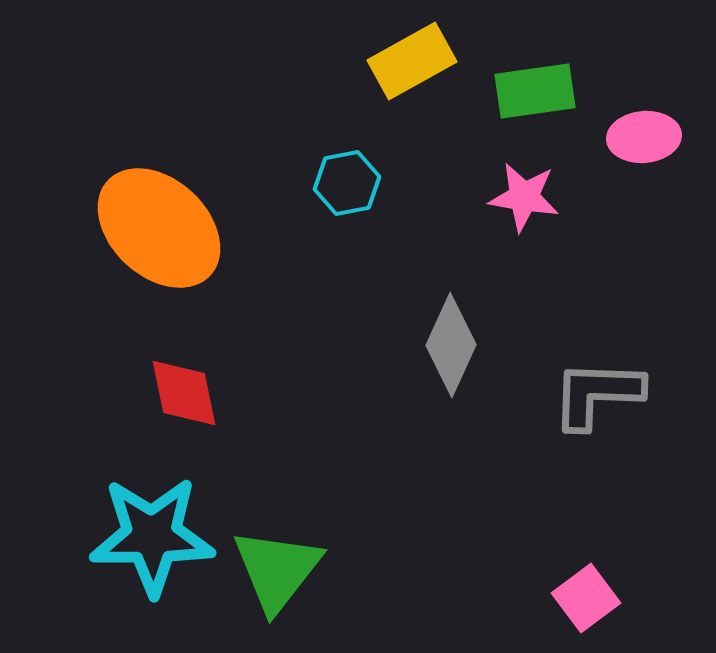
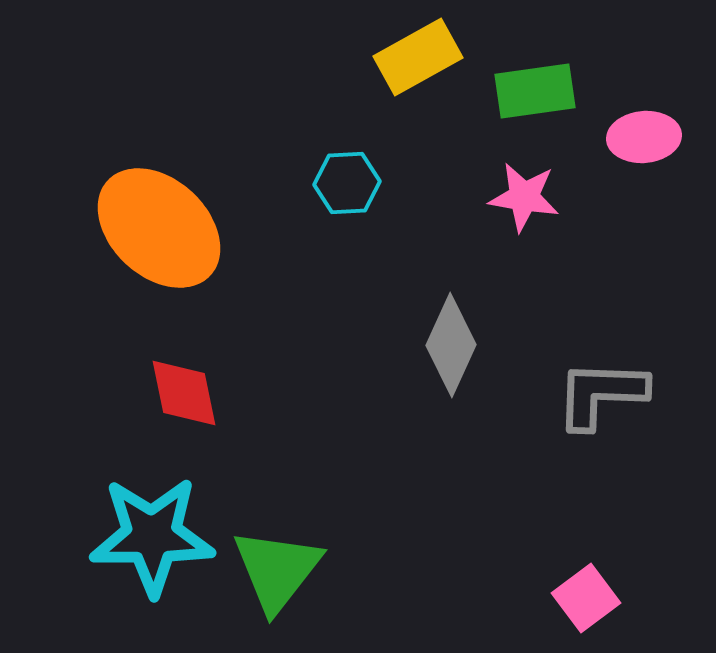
yellow rectangle: moved 6 px right, 4 px up
cyan hexagon: rotated 8 degrees clockwise
gray L-shape: moved 4 px right
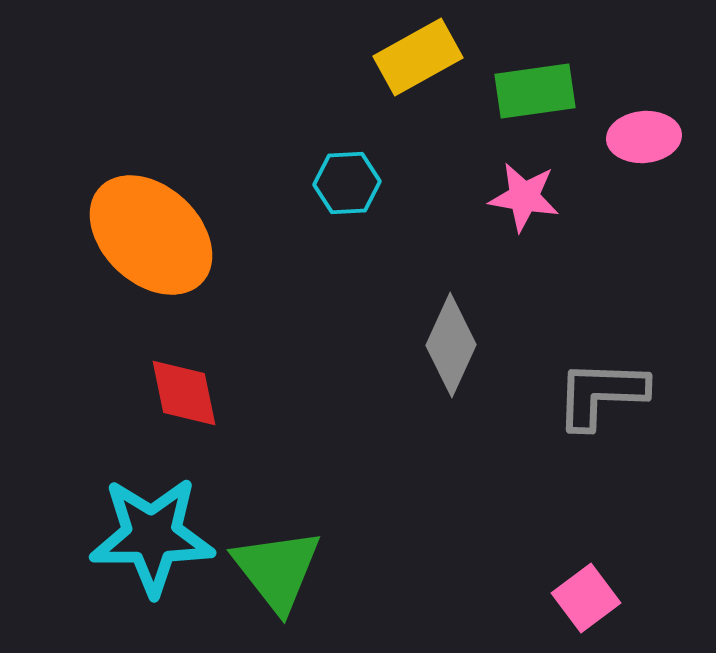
orange ellipse: moved 8 px left, 7 px down
green triangle: rotated 16 degrees counterclockwise
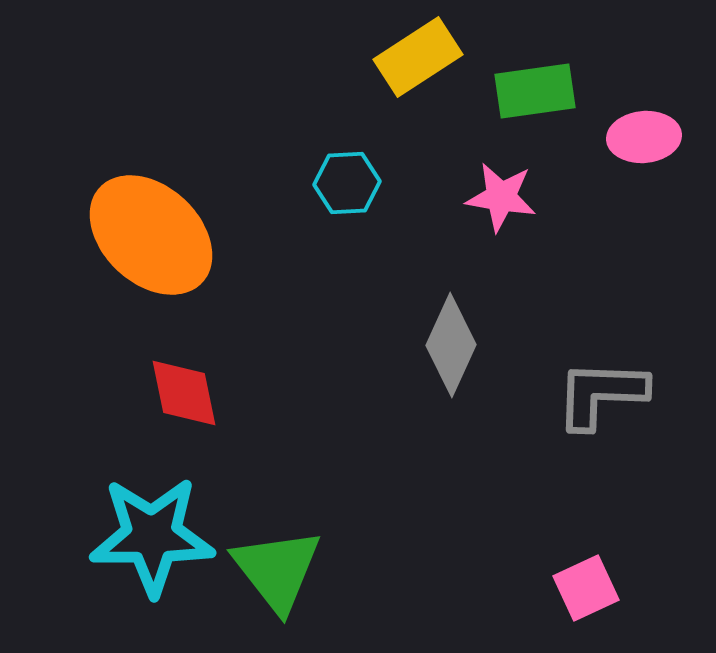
yellow rectangle: rotated 4 degrees counterclockwise
pink star: moved 23 px left
pink square: moved 10 px up; rotated 12 degrees clockwise
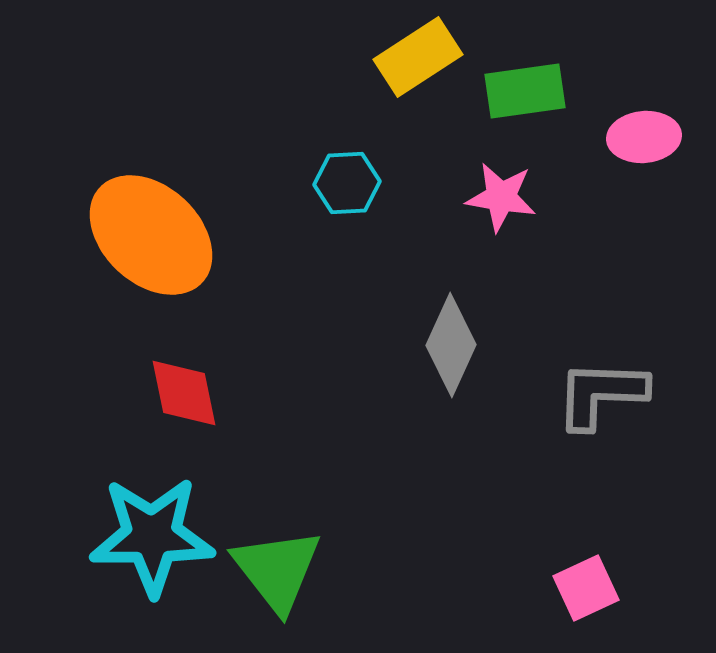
green rectangle: moved 10 px left
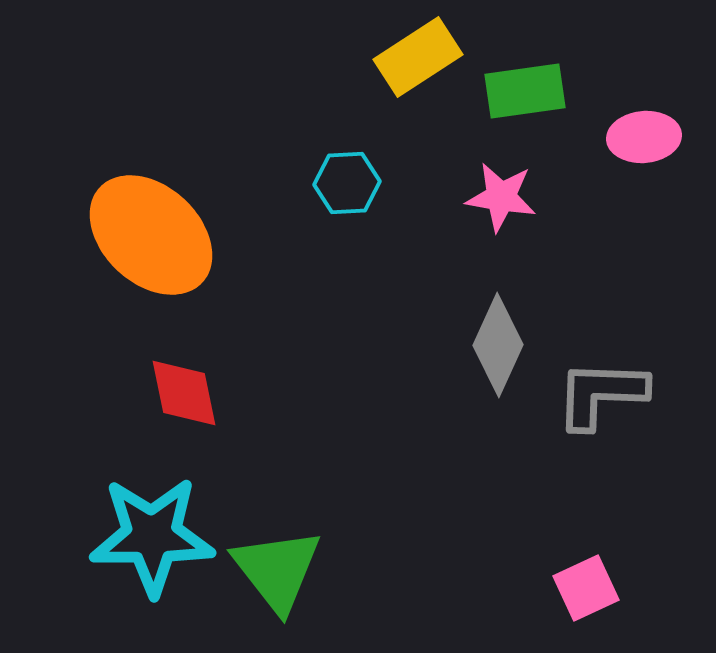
gray diamond: moved 47 px right
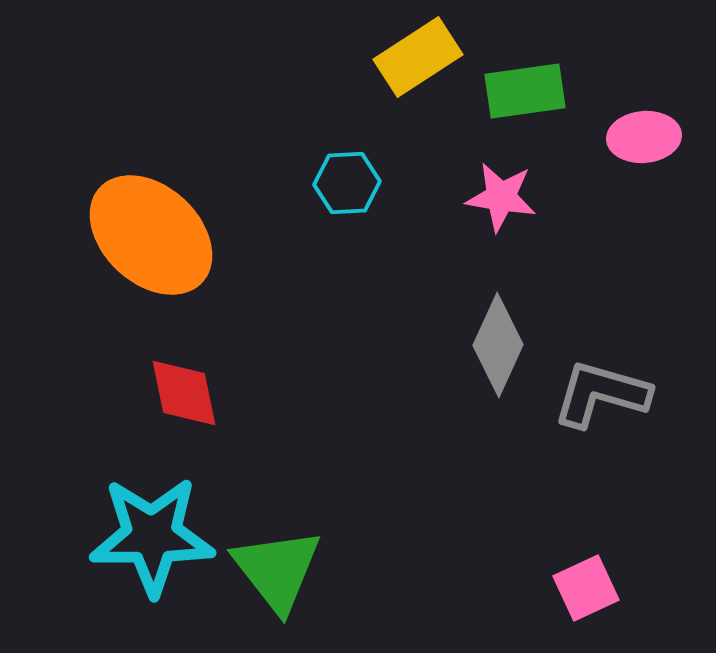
gray L-shape: rotated 14 degrees clockwise
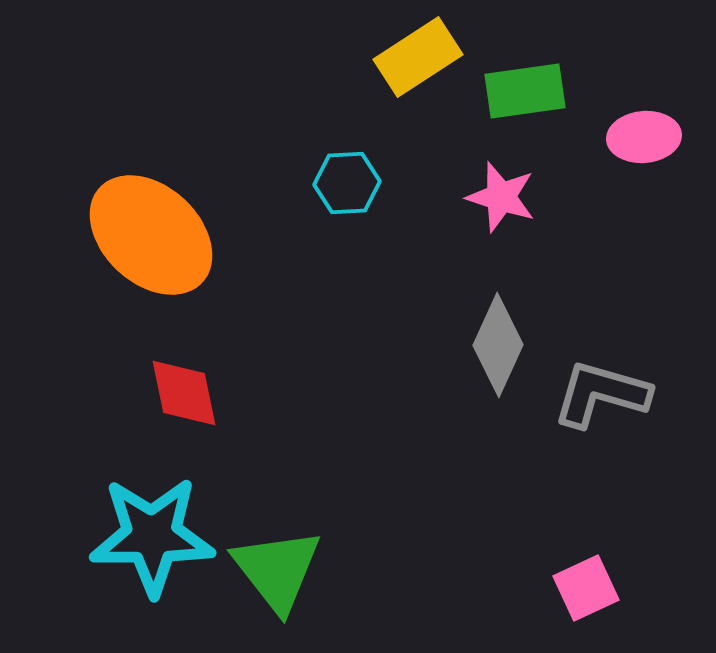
pink star: rotated 8 degrees clockwise
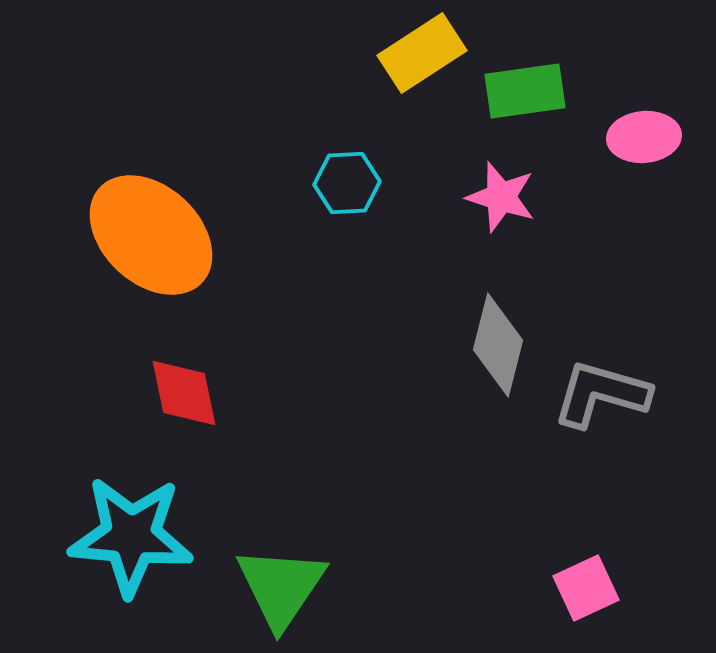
yellow rectangle: moved 4 px right, 4 px up
gray diamond: rotated 10 degrees counterclockwise
cyan star: moved 21 px left; rotated 5 degrees clockwise
green triangle: moved 4 px right, 17 px down; rotated 12 degrees clockwise
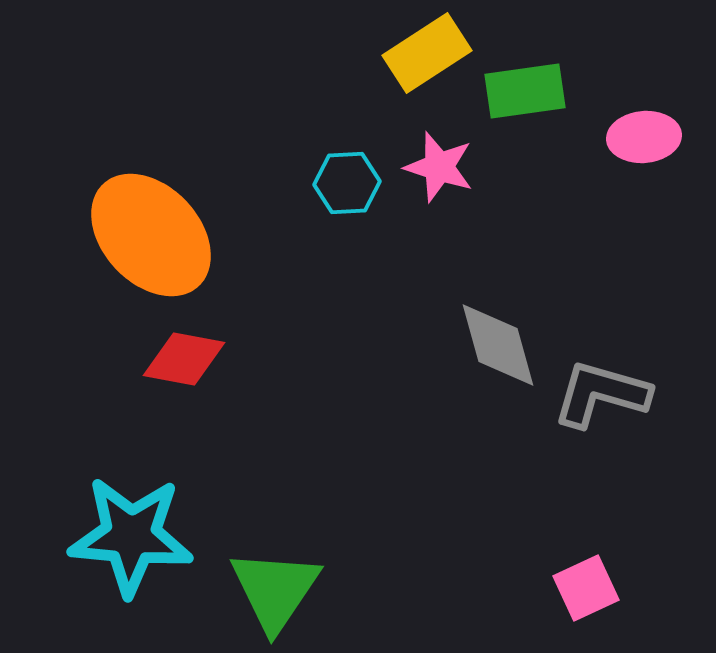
yellow rectangle: moved 5 px right
pink star: moved 62 px left, 30 px up
orange ellipse: rotated 4 degrees clockwise
gray diamond: rotated 30 degrees counterclockwise
red diamond: moved 34 px up; rotated 68 degrees counterclockwise
green triangle: moved 6 px left, 3 px down
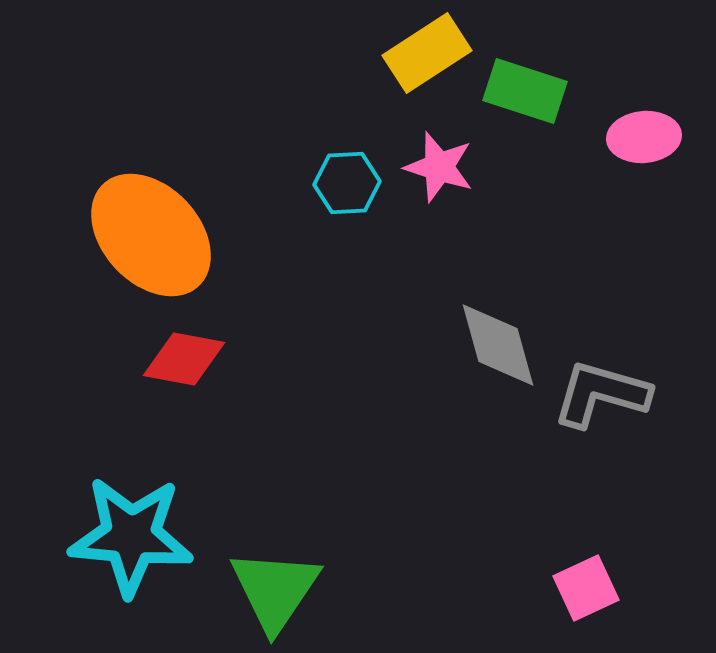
green rectangle: rotated 26 degrees clockwise
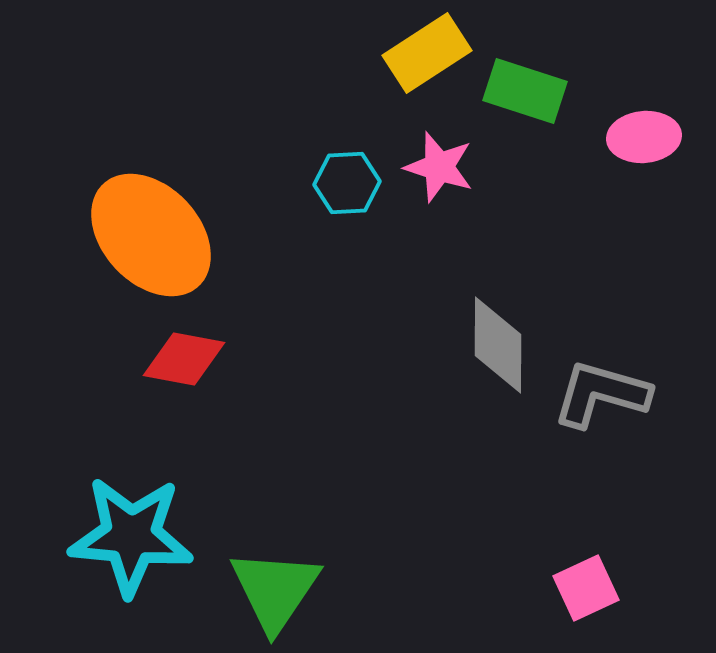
gray diamond: rotated 16 degrees clockwise
